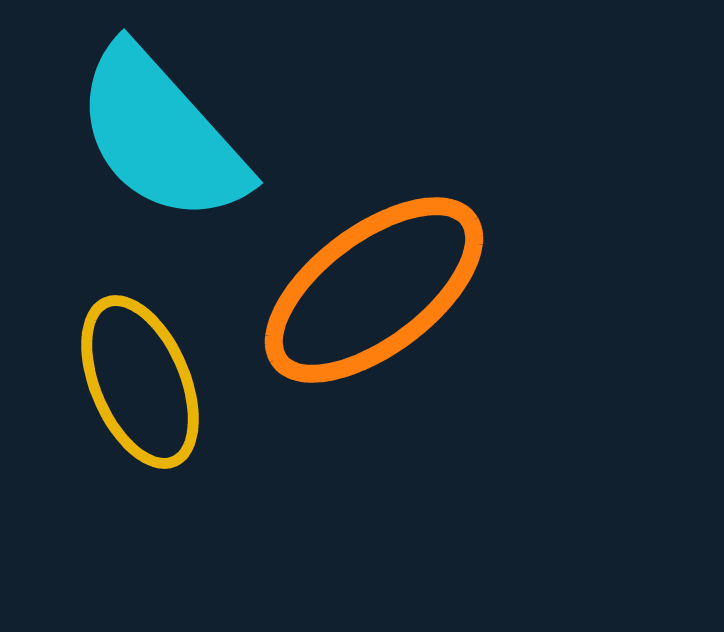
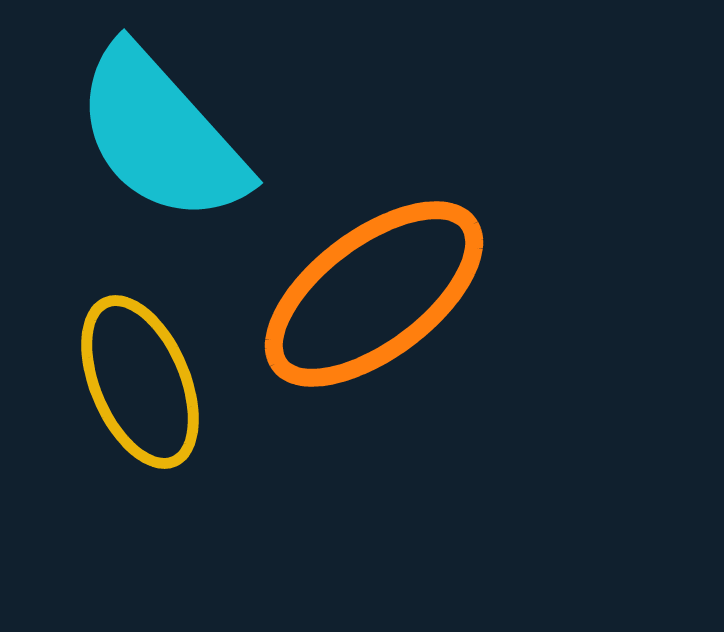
orange ellipse: moved 4 px down
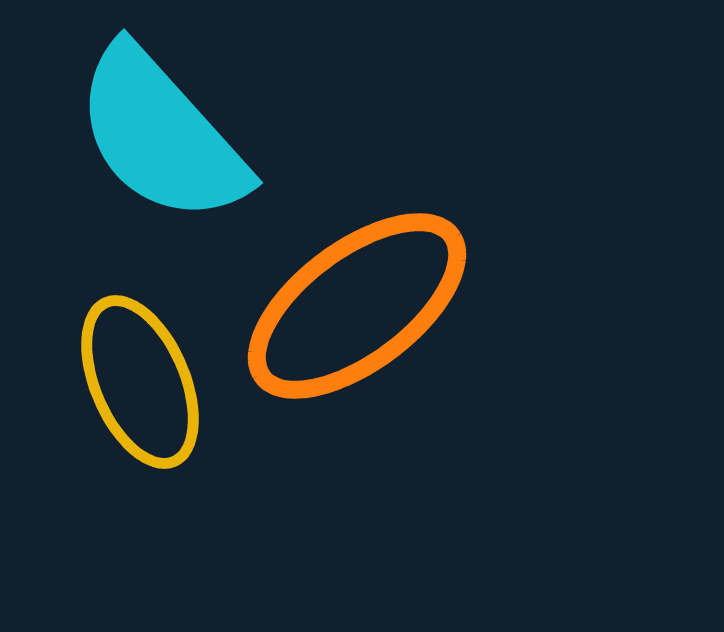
orange ellipse: moved 17 px left, 12 px down
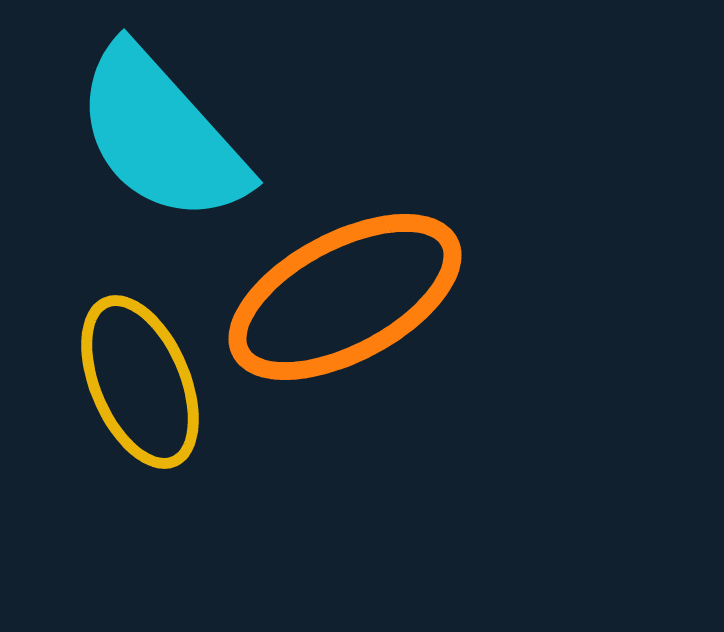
orange ellipse: moved 12 px left, 9 px up; rotated 9 degrees clockwise
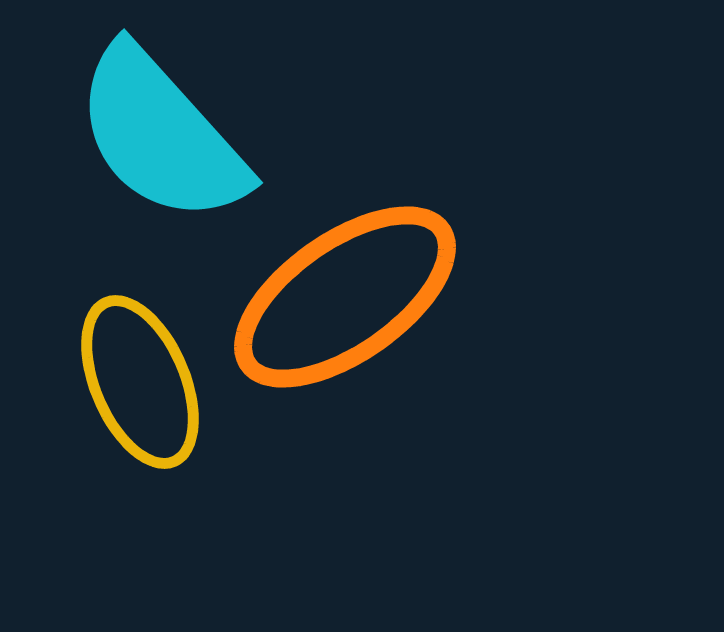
orange ellipse: rotated 7 degrees counterclockwise
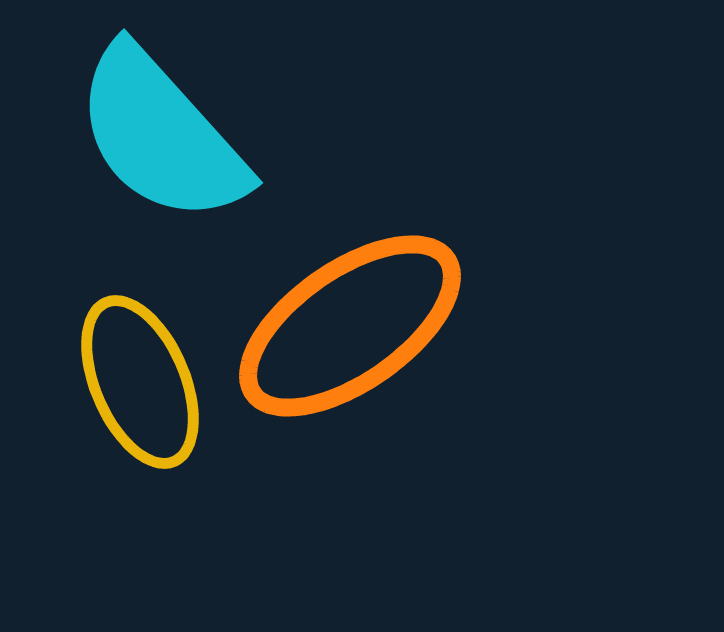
orange ellipse: moved 5 px right, 29 px down
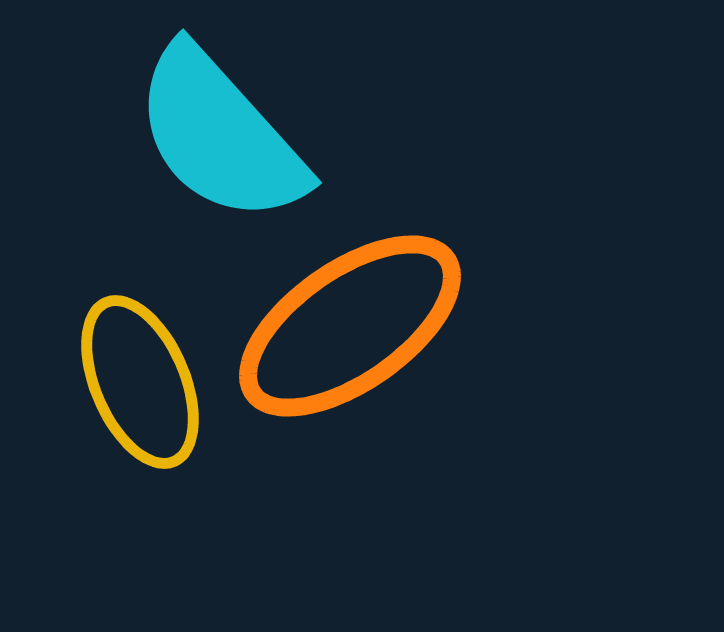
cyan semicircle: moved 59 px right
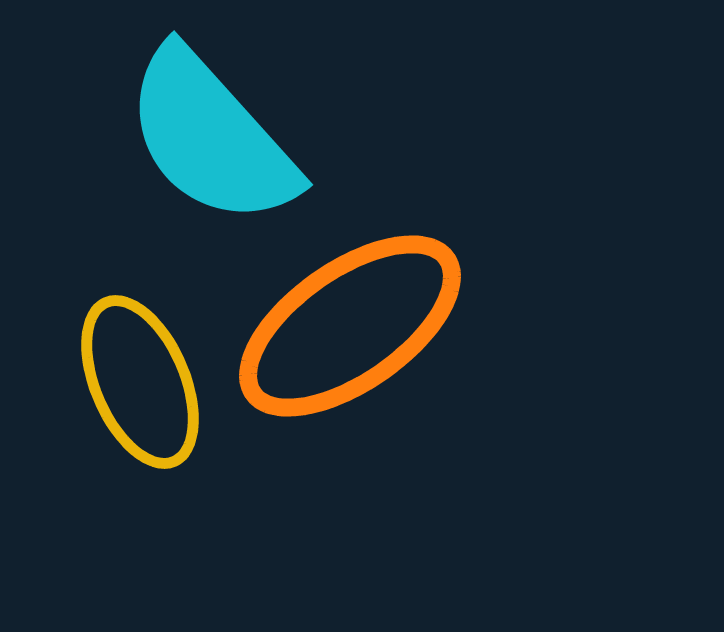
cyan semicircle: moved 9 px left, 2 px down
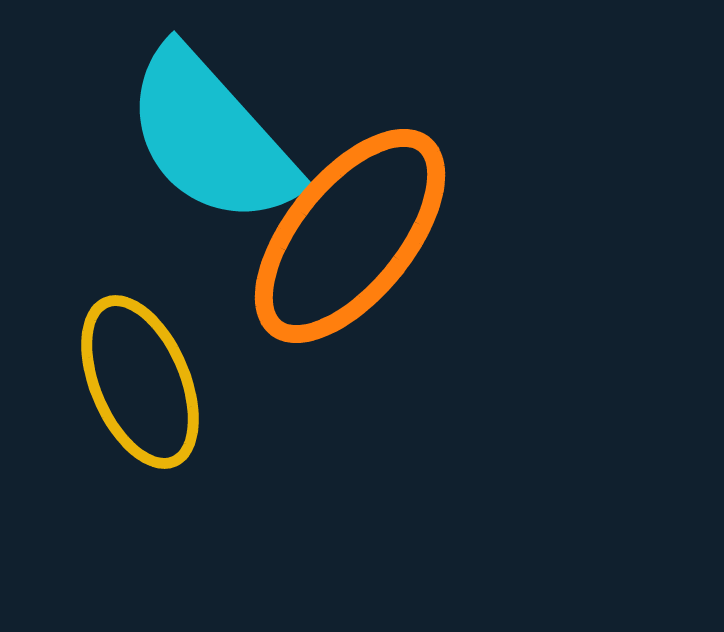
orange ellipse: moved 90 px up; rotated 16 degrees counterclockwise
